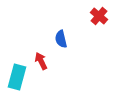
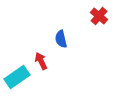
cyan rectangle: rotated 40 degrees clockwise
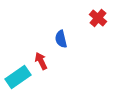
red cross: moved 1 px left, 2 px down
cyan rectangle: moved 1 px right
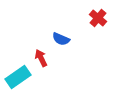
blue semicircle: rotated 54 degrees counterclockwise
red arrow: moved 3 px up
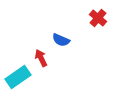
blue semicircle: moved 1 px down
